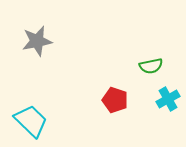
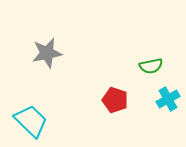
gray star: moved 10 px right, 12 px down
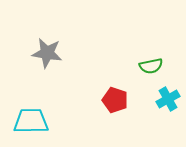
gray star: rotated 20 degrees clockwise
cyan trapezoid: rotated 45 degrees counterclockwise
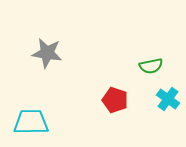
cyan cross: rotated 25 degrees counterclockwise
cyan trapezoid: moved 1 px down
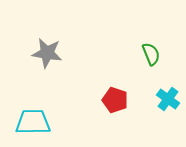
green semicircle: moved 12 px up; rotated 100 degrees counterclockwise
cyan trapezoid: moved 2 px right
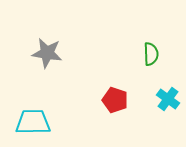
green semicircle: rotated 20 degrees clockwise
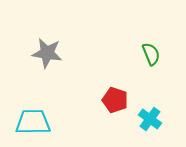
green semicircle: rotated 20 degrees counterclockwise
cyan cross: moved 18 px left, 20 px down
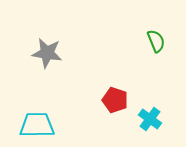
green semicircle: moved 5 px right, 13 px up
cyan trapezoid: moved 4 px right, 3 px down
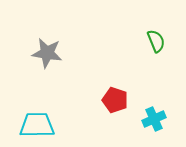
cyan cross: moved 4 px right; rotated 30 degrees clockwise
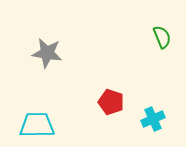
green semicircle: moved 6 px right, 4 px up
red pentagon: moved 4 px left, 2 px down
cyan cross: moved 1 px left
